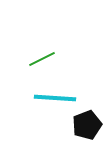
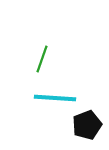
green line: rotated 44 degrees counterclockwise
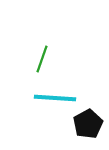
black pentagon: moved 1 px right, 1 px up; rotated 8 degrees counterclockwise
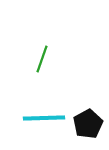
cyan line: moved 11 px left, 20 px down; rotated 6 degrees counterclockwise
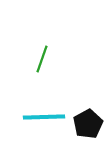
cyan line: moved 1 px up
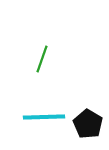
black pentagon: rotated 12 degrees counterclockwise
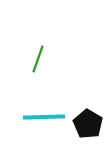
green line: moved 4 px left
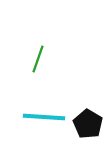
cyan line: rotated 6 degrees clockwise
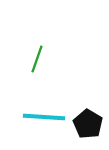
green line: moved 1 px left
